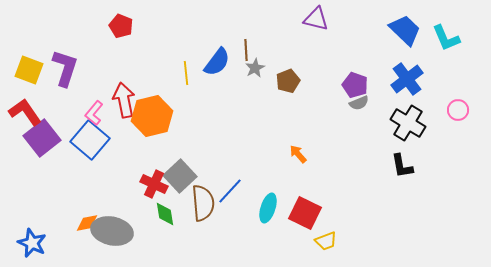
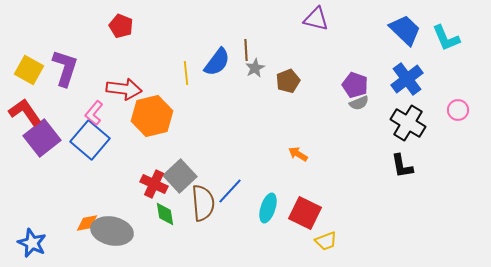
yellow square: rotated 8 degrees clockwise
red arrow: moved 11 px up; rotated 108 degrees clockwise
orange arrow: rotated 18 degrees counterclockwise
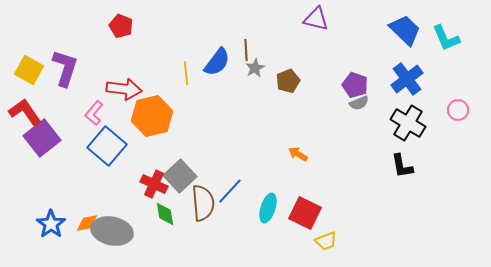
blue square: moved 17 px right, 6 px down
blue star: moved 19 px right, 19 px up; rotated 12 degrees clockwise
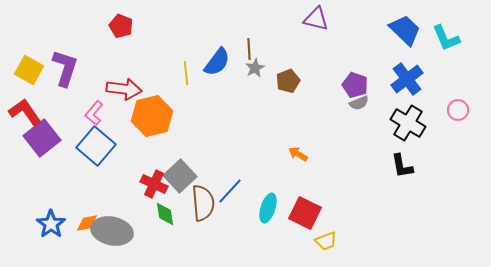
brown line: moved 3 px right, 1 px up
blue square: moved 11 px left
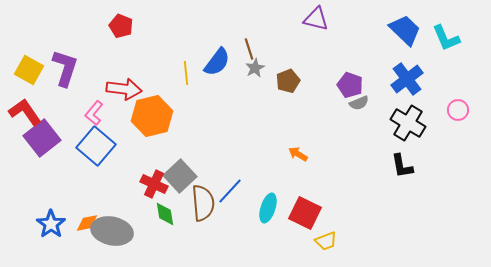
brown line: rotated 15 degrees counterclockwise
purple pentagon: moved 5 px left
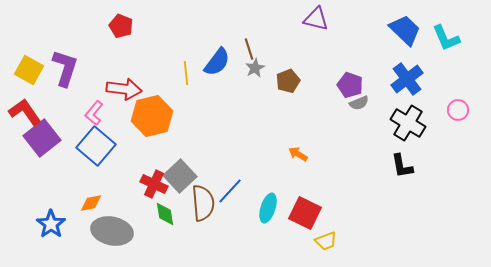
orange diamond: moved 4 px right, 20 px up
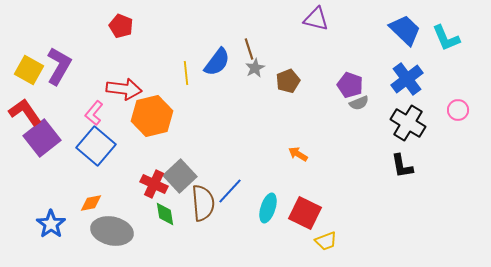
purple L-shape: moved 6 px left, 2 px up; rotated 12 degrees clockwise
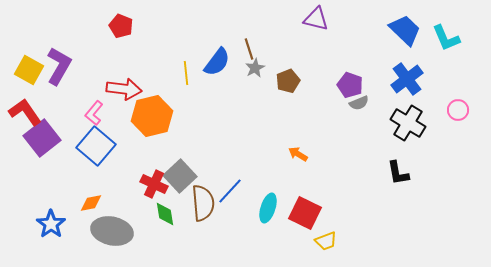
black L-shape: moved 4 px left, 7 px down
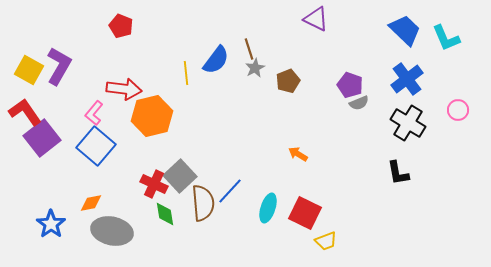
purple triangle: rotated 12 degrees clockwise
blue semicircle: moved 1 px left, 2 px up
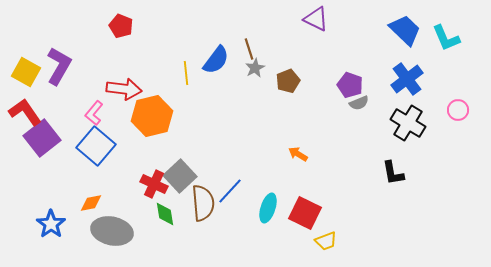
yellow square: moved 3 px left, 2 px down
black L-shape: moved 5 px left
